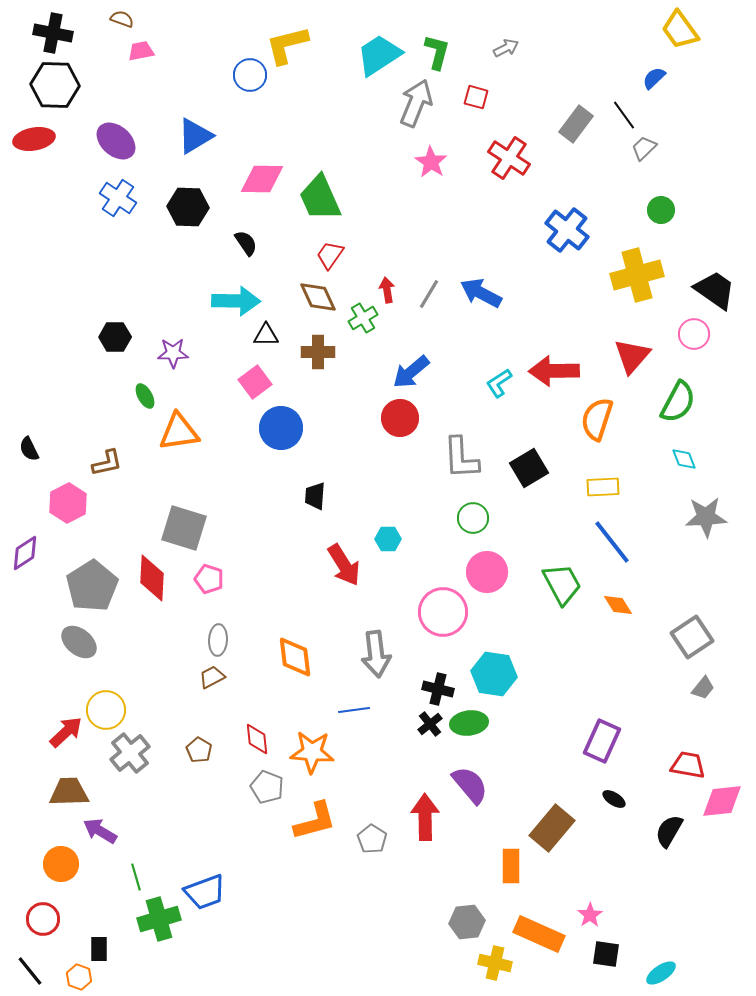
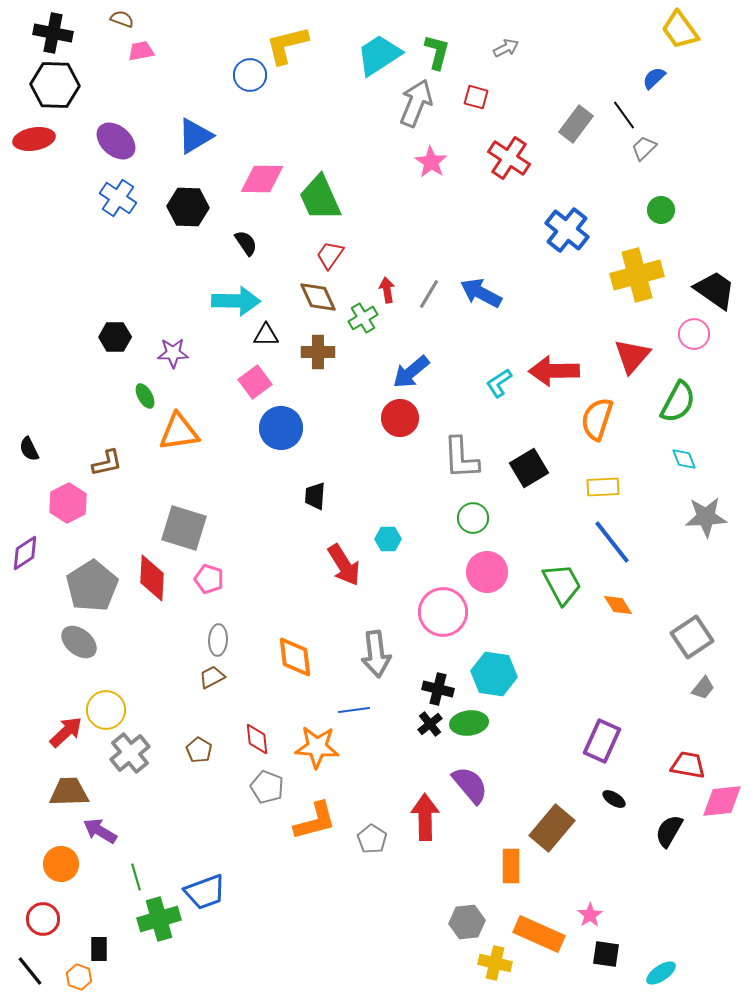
orange star at (312, 752): moved 5 px right, 5 px up
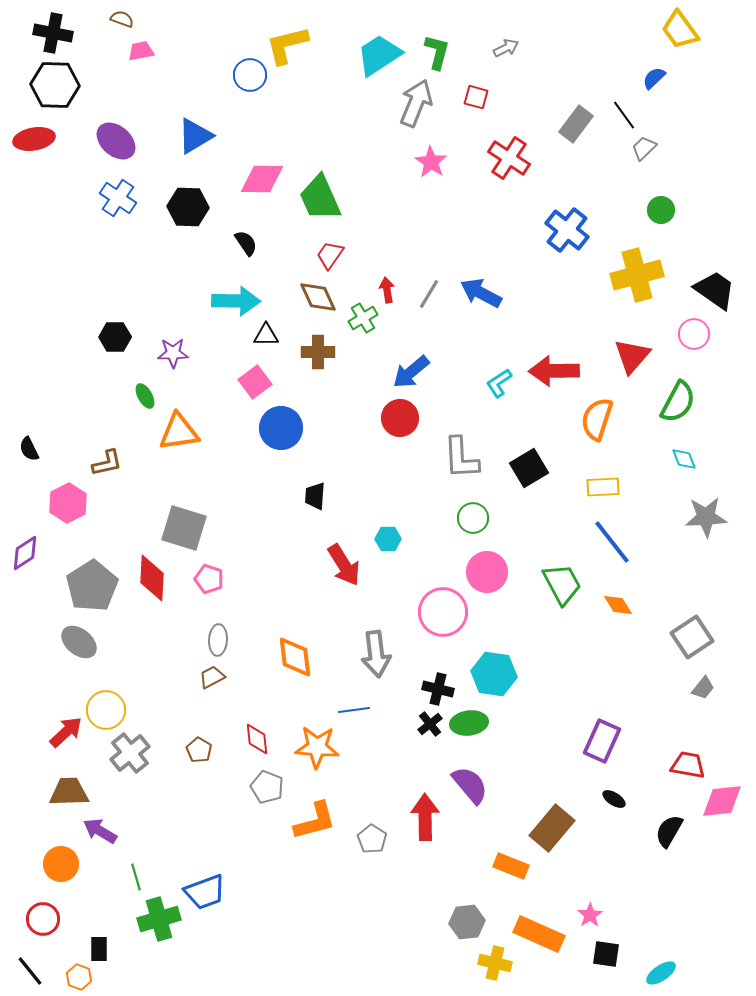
orange rectangle at (511, 866): rotated 68 degrees counterclockwise
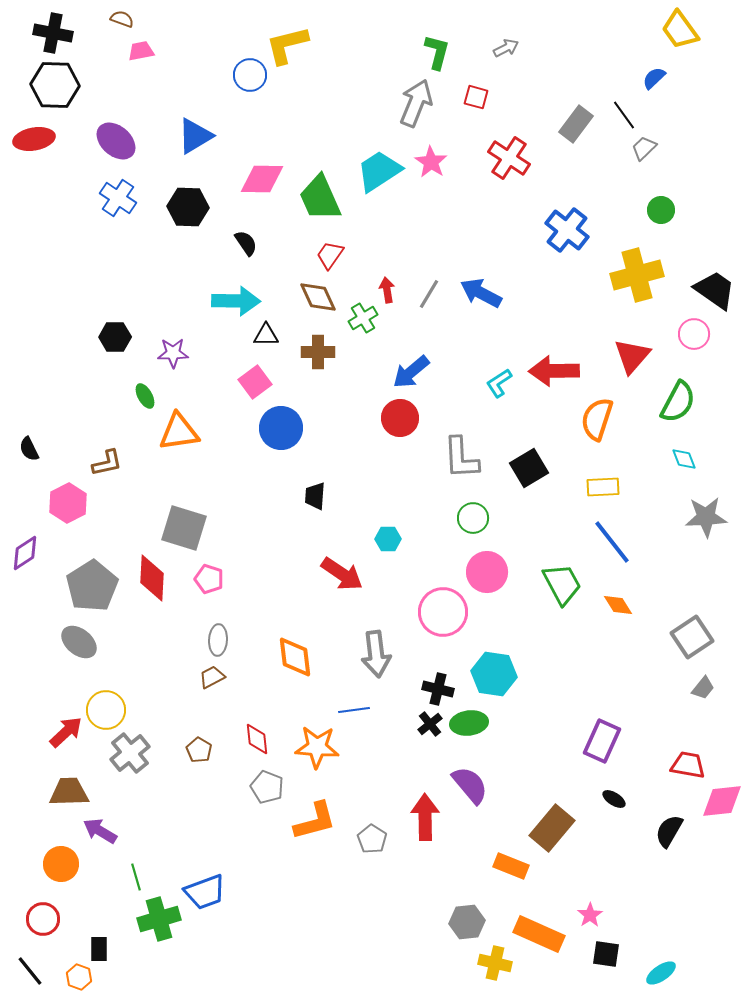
cyan trapezoid at (379, 55): moved 116 px down
red arrow at (344, 565): moved 2 px left, 9 px down; rotated 24 degrees counterclockwise
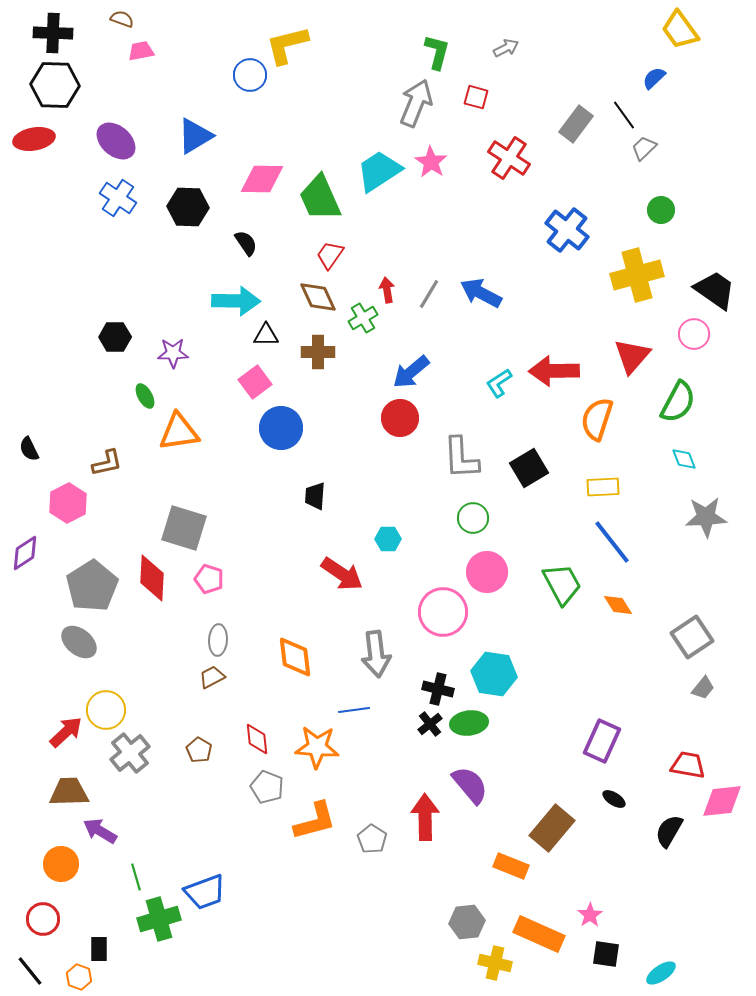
black cross at (53, 33): rotated 9 degrees counterclockwise
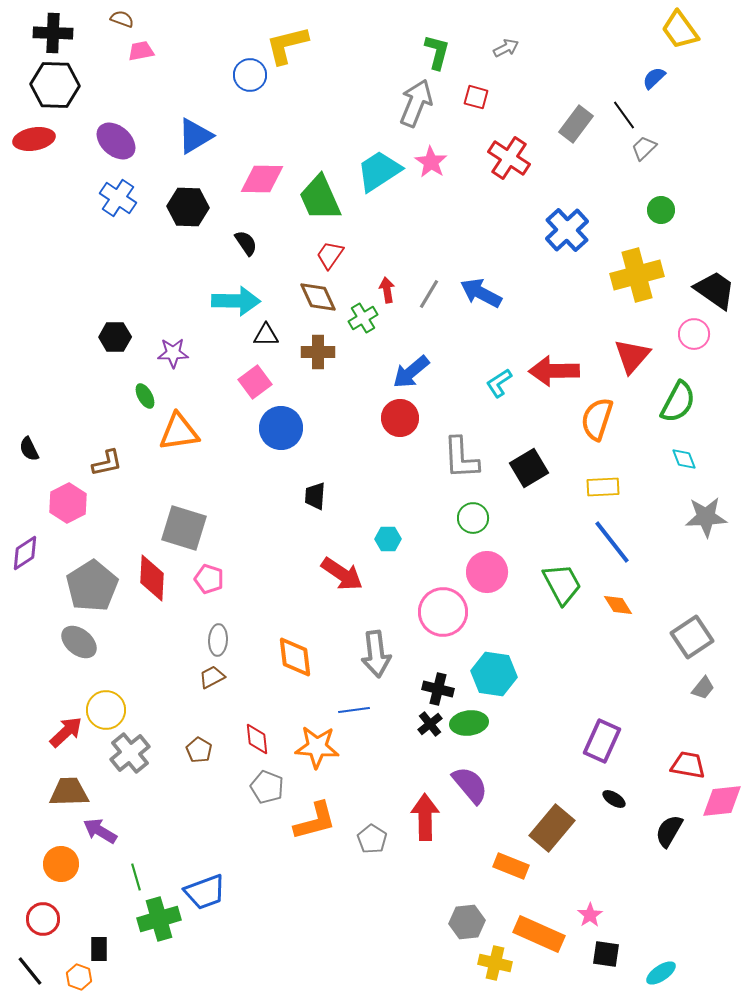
blue cross at (567, 230): rotated 9 degrees clockwise
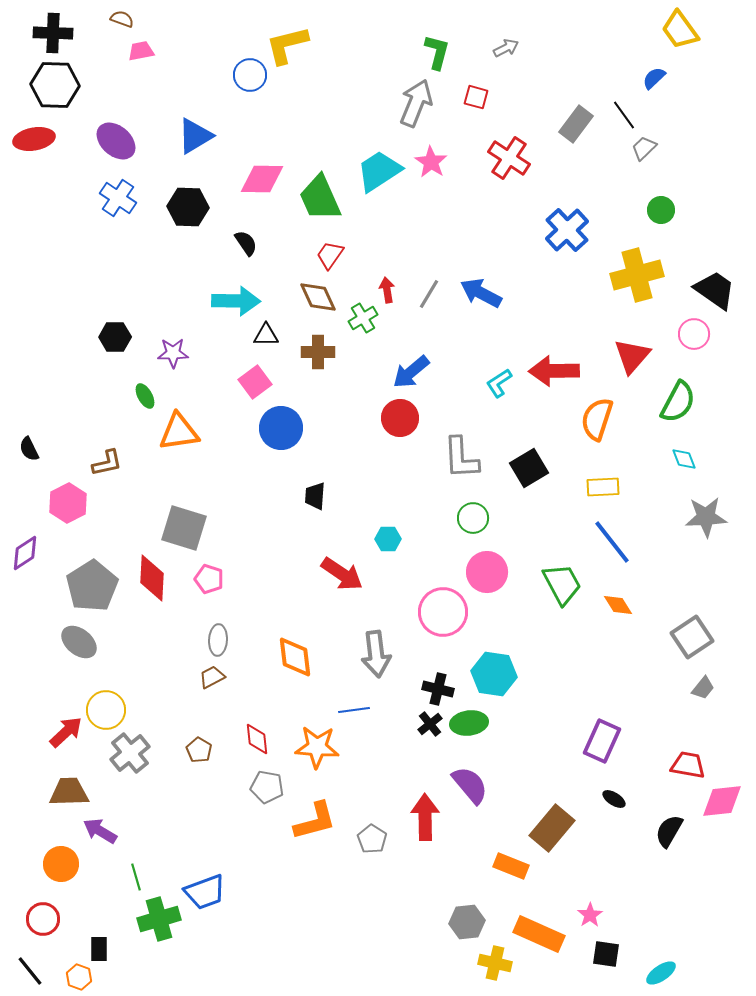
gray pentagon at (267, 787): rotated 12 degrees counterclockwise
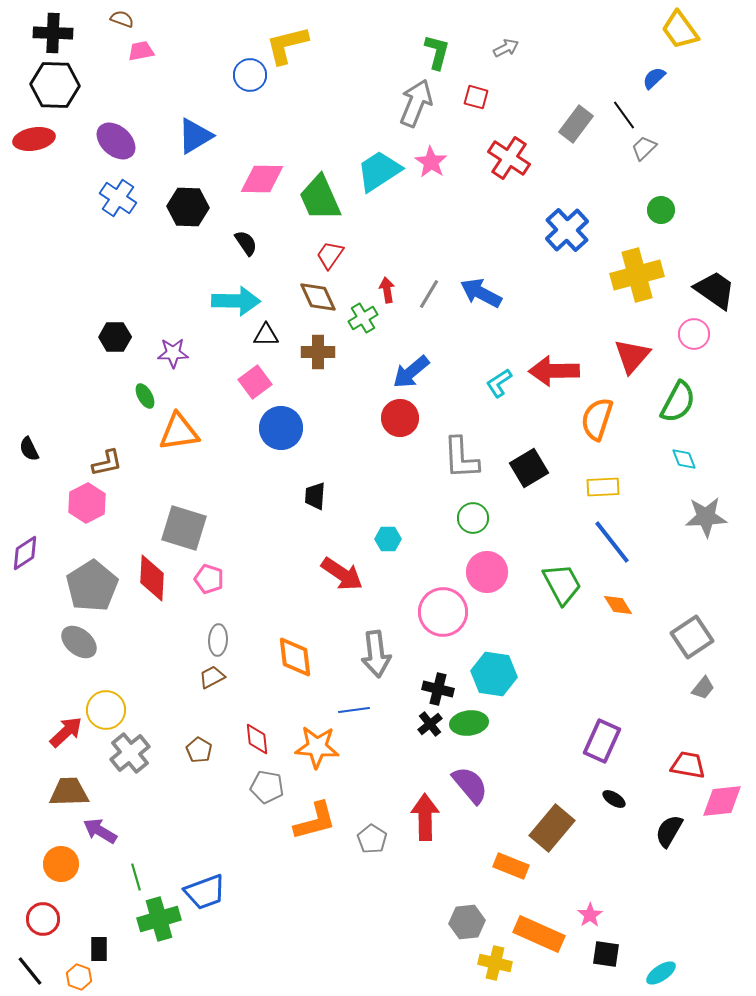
pink hexagon at (68, 503): moved 19 px right
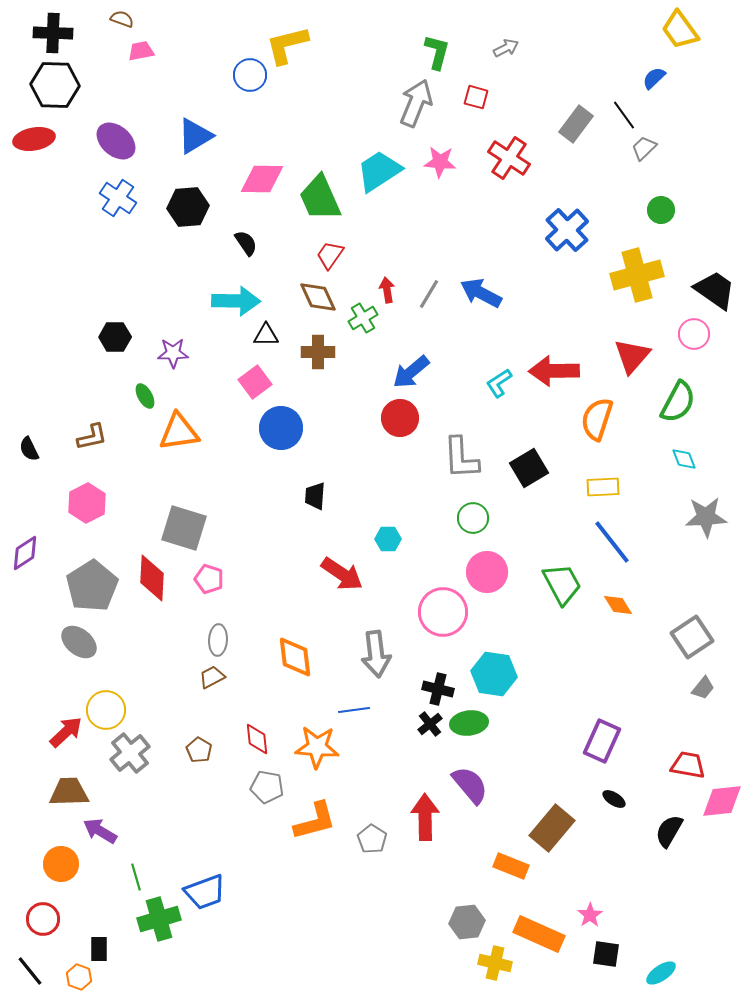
pink star at (431, 162): moved 9 px right; rotated 28 degrees counterclockwise
black hexagon at (188, 207): rotated 6 degrees counterclockwise
brown L-shape at (107, 463): moved 15 px left, 26 px up
